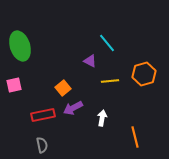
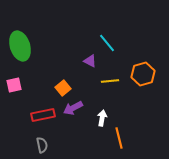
orange hexagon: moved 1 px left
orange line: moved 16 px left, 1 px down
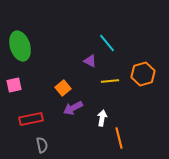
red rectangle: moved 12 px left, 4 px down
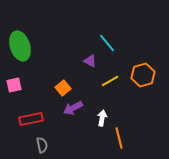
orange hexagon: moved 1 px down
yellow line: rotated 24 degrees counterclockwise
